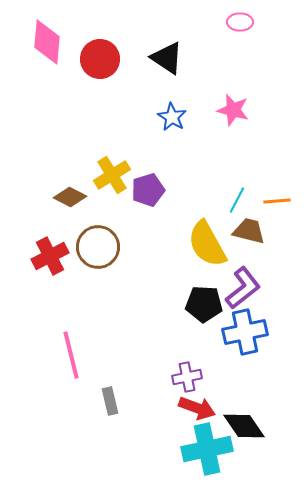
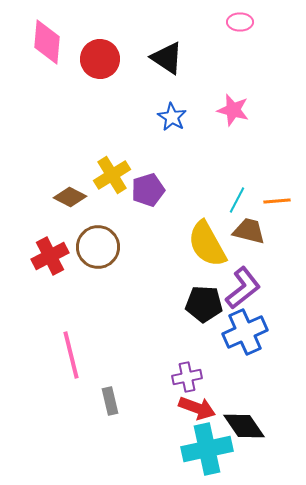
blue cross: rotated 12 degrees counterclockwise
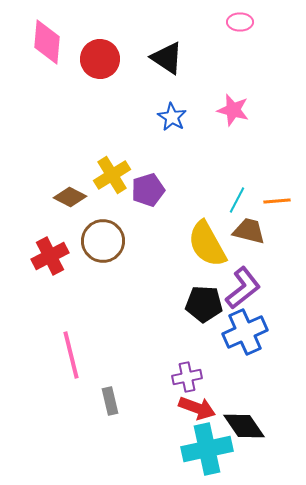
brown circle: moved 5 px right, 6 px up
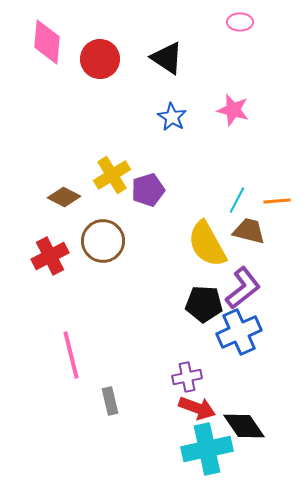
brown diamond: moved 6 px left
blue cross: moved 6 px left
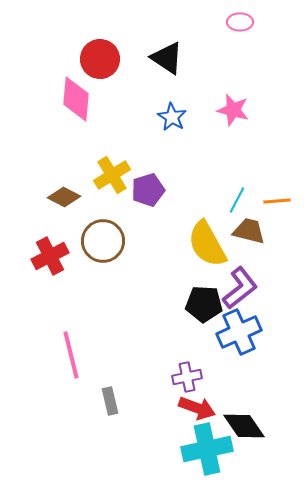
pink diamond: moved 29 px right, 57 px down
purple L-shape: moved 3 px left
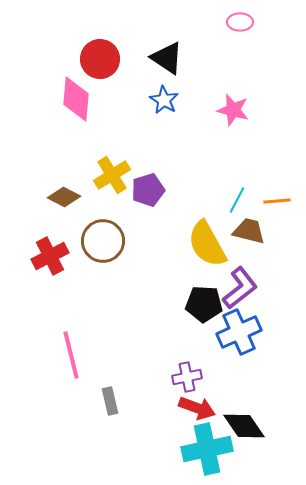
blue star: moved 8 px left, 17 px up
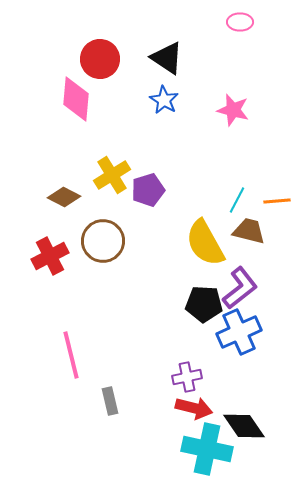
yellow semicircle: moved 2 px left, 1 px up
red arrow: moved 3 px left; rotated 6 degrees counterclockwise
cyan cross: rotated 24 degrees clockwise
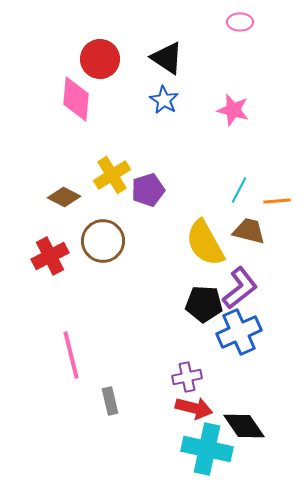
cyan line: moved 2 px right, 10 px up
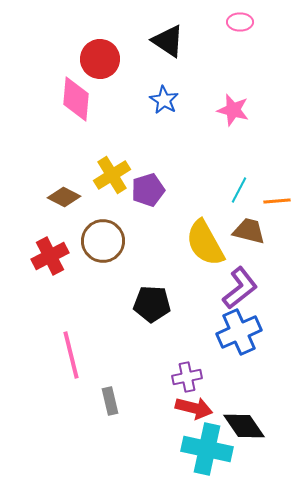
black triangle: moved 1 px right, 17 px up
black pentagon: moved 52 px left
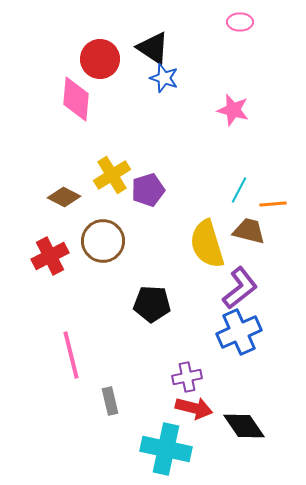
black triangle: moved 15 px left, 7 px down
blue star: moved 22 px up; rotated 12 degrees counterclockwise
orange line: moved 4 px left, 3 px down
yellow semicircle: moved 2 px right, 1 px down; rotated 12 degrees clockwise
cyan cross: moved 41 px left
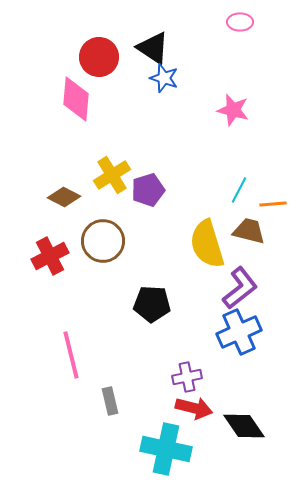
red circle: moved 1 px left, 2 px up
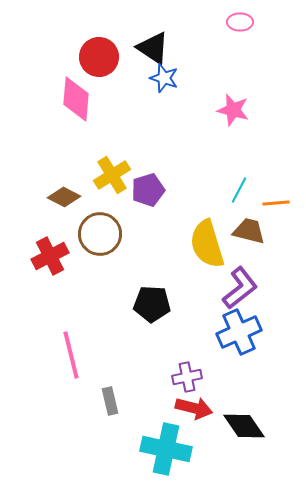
orange line: moved 3 px right, 1 px up
brown circle: moved 3 px left, 7 px up
